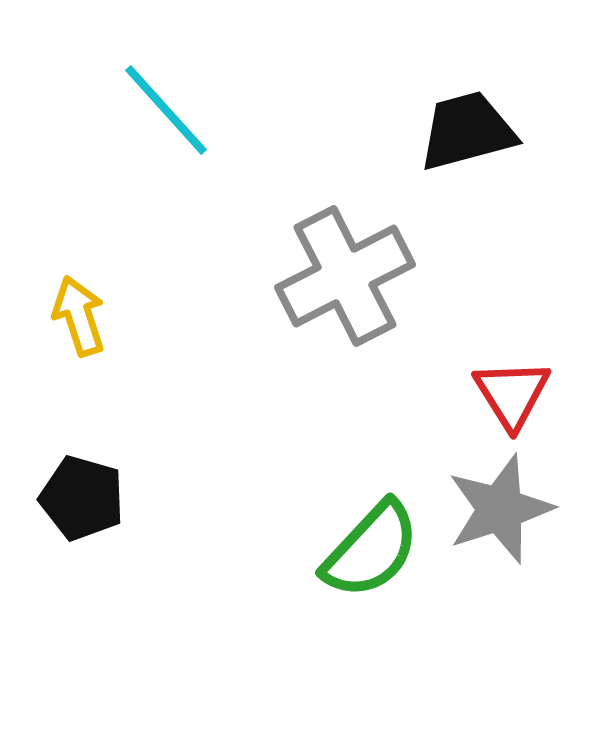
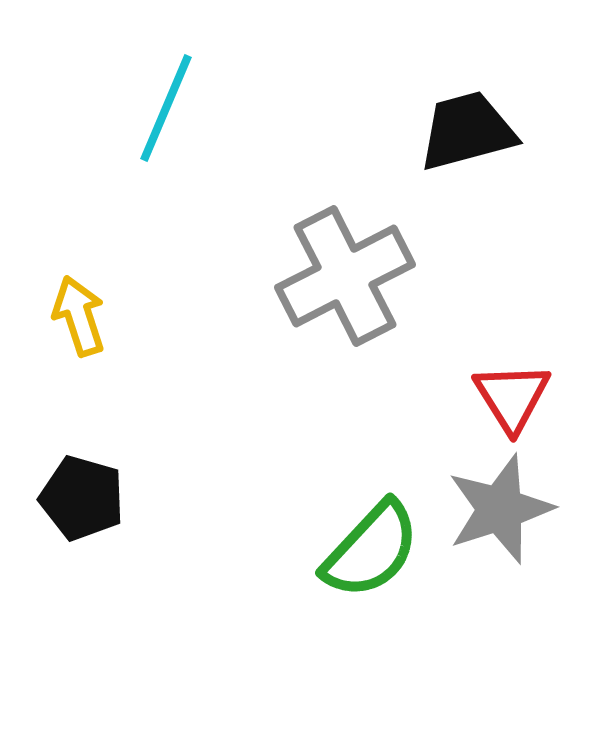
cyan line: moved 2 px up; rotated 65 degrees clockwise
red triangle: moved 3 px down
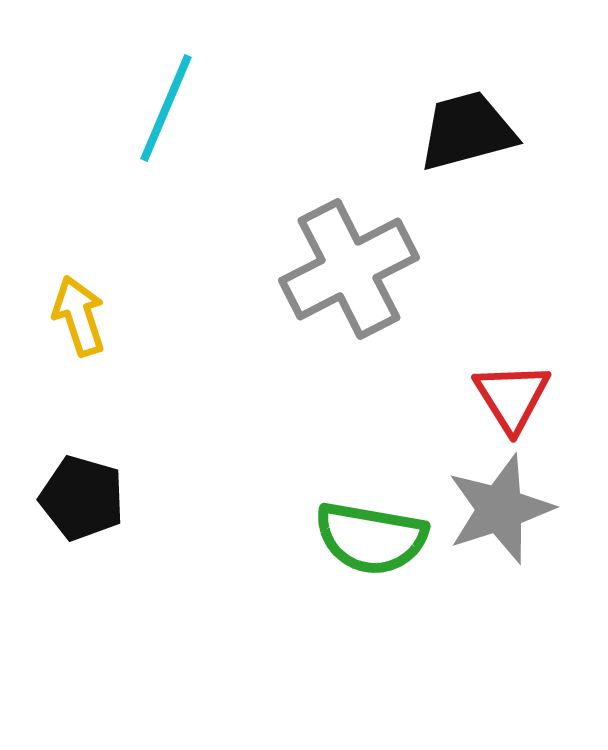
gray cross: moved 4 px right, 7 px up
green semicircle: moved 12 px up; rotated 57 degrees clockwise
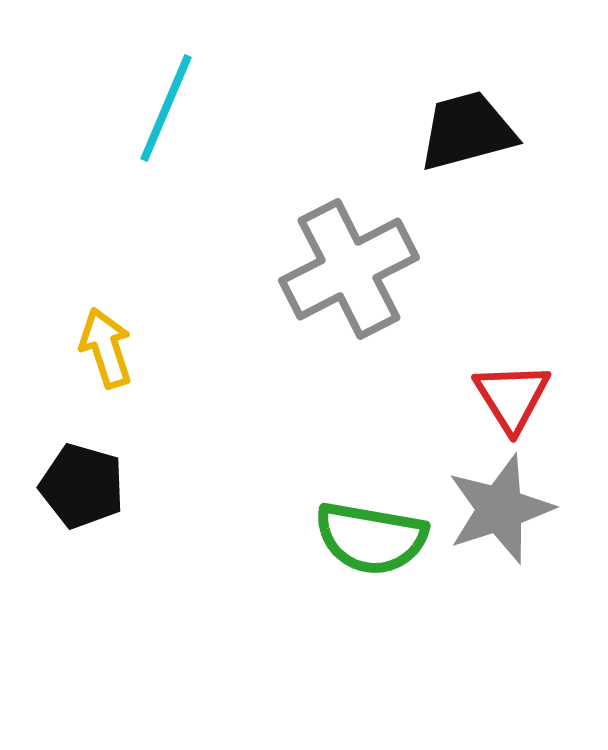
yellow arrow: moved 27 px right, 32 px down
black pentagon: moved 12 px up
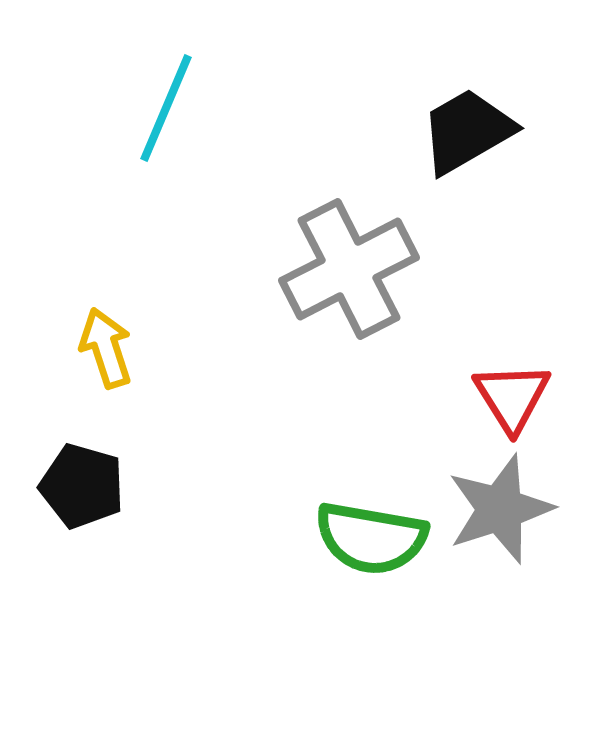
black trapezoid: rotated 15 degrees counterclockwise
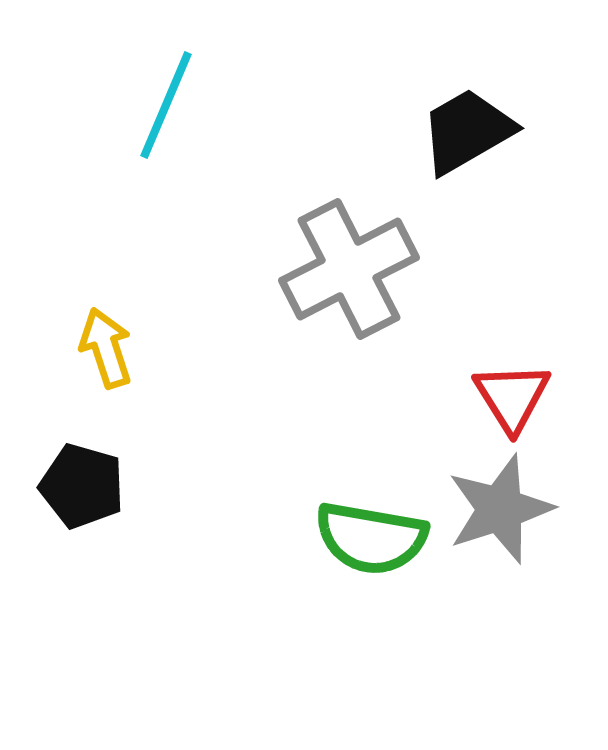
cyan line: moved 3 px up
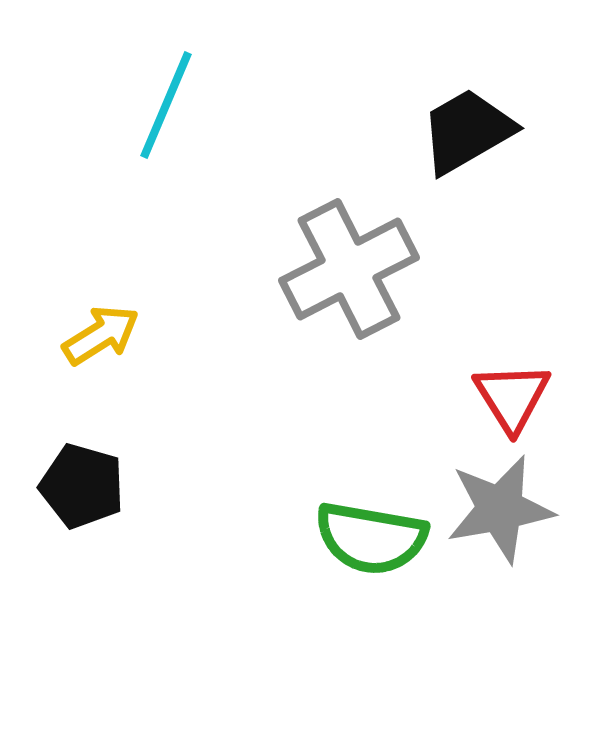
yellow arrow: moved 5 px left, 13 px up; rotated 76 degrees clockwise
gray star: rotated 8 degrees clockwise
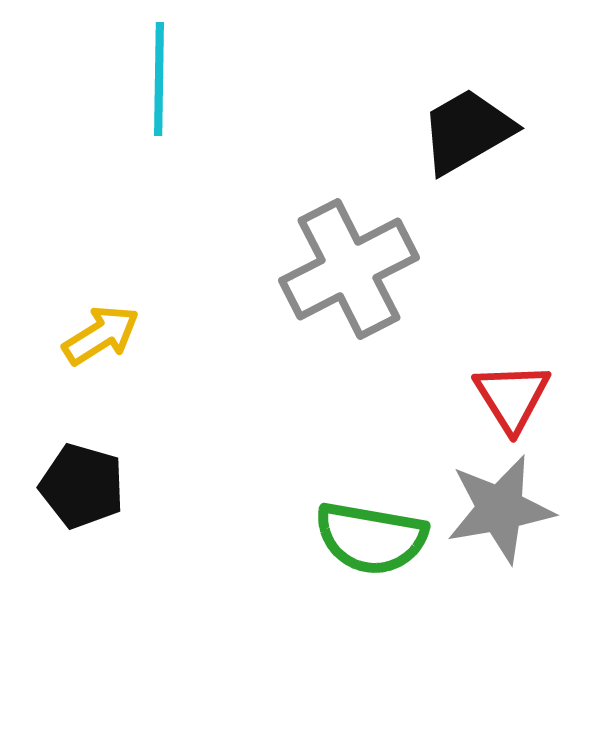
cyan line: moved 7 px left, 26 px up; rotated 22 degrees counterclockwise
